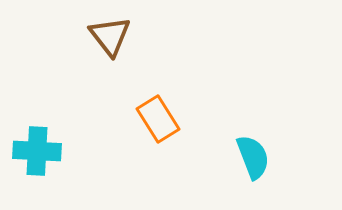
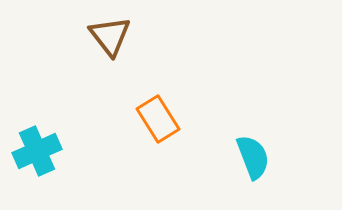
cyan cross: rotated 27 degrees counterclockwise
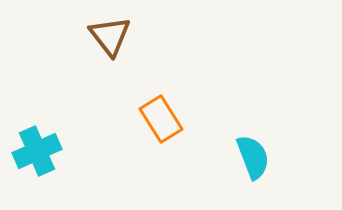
orange rectangle: moved 3 px right
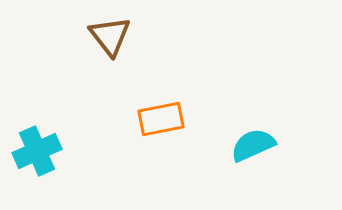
orange rectangle: rotated 69 degrees counterclockwise
cyan semicircle: moved 12 px up; rotated 93 degrees counterclockwise
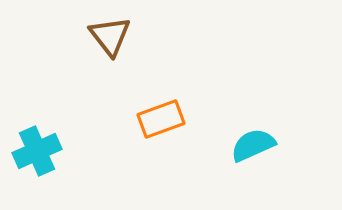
orange rectangle: rotated 9 degrees counterclockwise
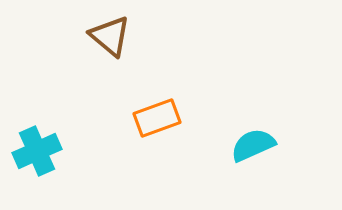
brown triangle: rotated 12 degrees counterclockwise
orange rectangle: moved 4 px left, 1 px up
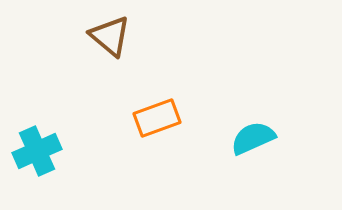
cyan semicircle: moved 7 px up
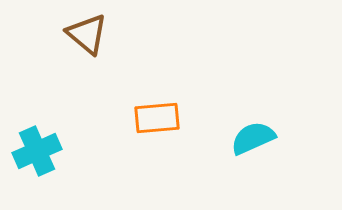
brown triangle: moved 23 px left, 2 px up
orange rectangle: rotated 15 degrees clockwise
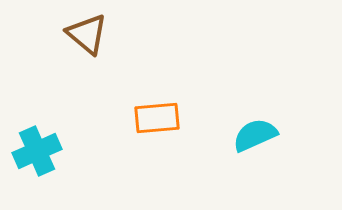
cyan semicircle: moved 2 px right, 3 px up
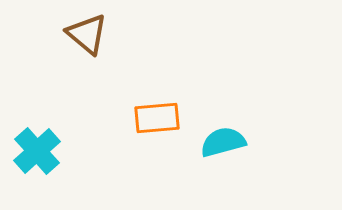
cyan semicircle: moved 32 px left, 7 px down; rotated 9 degrees clockwise
cyan cross: rotated 18 degrees counterclockwise
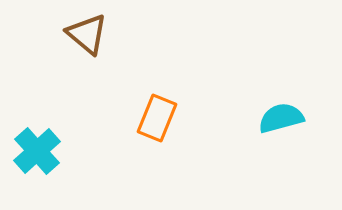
orange rectangle: rotated 63 degrees counterclockwise
cyan semicircle: moved 58 px right, 24 px up
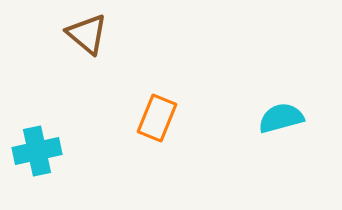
cyan cross: rotated 30 degrees clockwise
